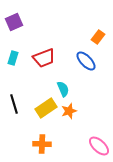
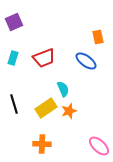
orange rectangle: rotated 48 degrees counterclockwise
blue ellipse: rotated 10 degrees counterclockwise
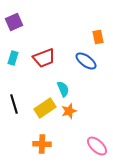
yellow rectangle: moved 1 px left
pink ellipse: moved 2 px left
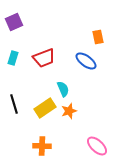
orange cross: moved 2 px down
